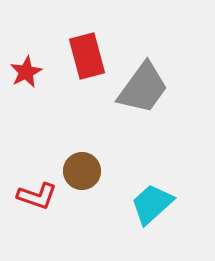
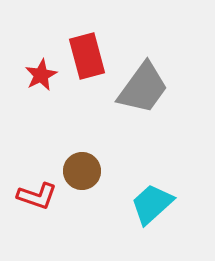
red star: moved 15 px right, 3 px down
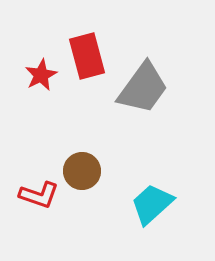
red L-shape: moved 2 px right, 1 px up
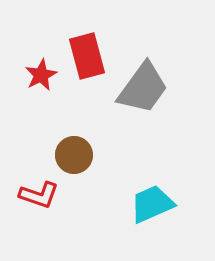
brown circle: moved 8 px left, 16 px up
cyan trapezoid: rotated 18 degrees clockwise
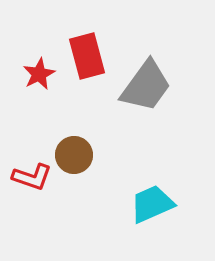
red star: moved 2 px left, 1 px up
gray trapezoid: moved 3 px right, 2 px up
red L-shape: moved 7 px left, 18 px up
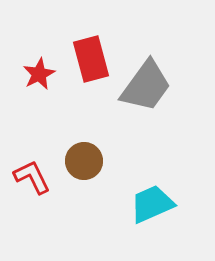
red rectangle: moved 4 px right, 3 px down
brown circle: moved 10 px right, 6 px down
red L-shape: rotated 135 degrees counterclockwise
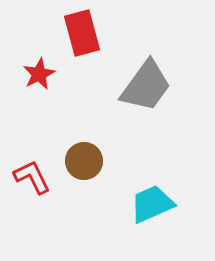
red rectangle: moved 9 px left, 26 px up
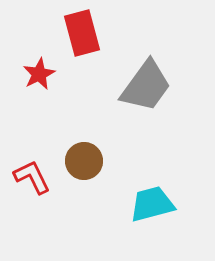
cyan trapezoid: rotated 9 degrees clockwise
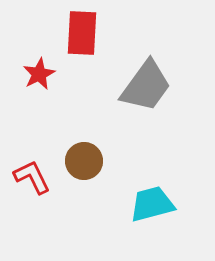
red rectangle: rotated 18 degrees clockwise
